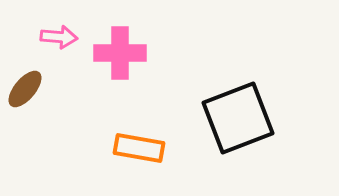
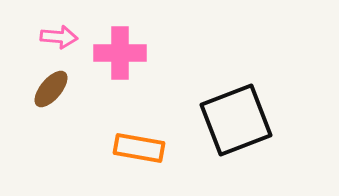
brown ellipse: moved 26 px right
black square: moved 2 px left, 2 px down
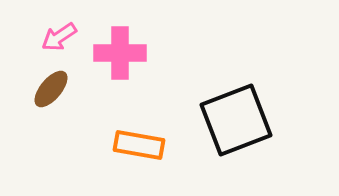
pink arrow: rotated 141 degrees clockwise
orange rectangle: moved 3 px up
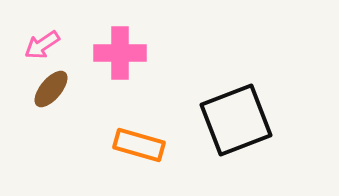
pink arrow: moved 17 px left, 8 px down
orange rectangle: rotated 6 degrees clockwise
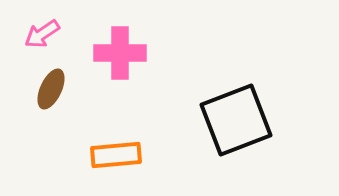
pink arrow: moved 11 px up
brown ellipse: rotated 15 degrees counterclockwise
orange rectangle: moved 23 px left, 10 px down; rotated 21 degrees counterclockwise
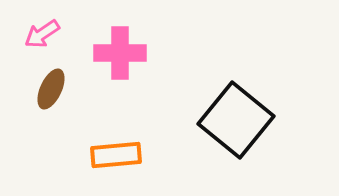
black square: rotated 30 degrees counterclockwise
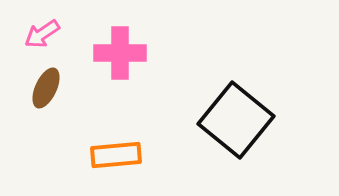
brown ellipse: moved 5 px left, 1 px up
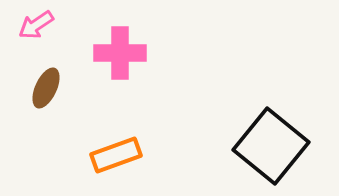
pink arrow: moved 6 px left, 9 px up
black square: moved 35 px right, 26 px down
orange rectangle: rotated 15 degrees counterclockwise
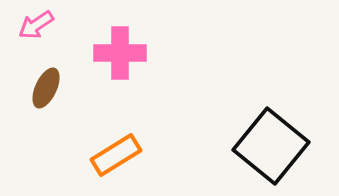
orange rectangle: rotated 12 degrees counterclockwise
